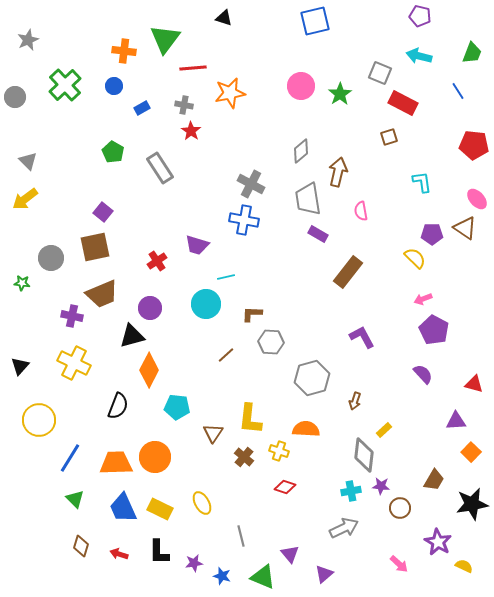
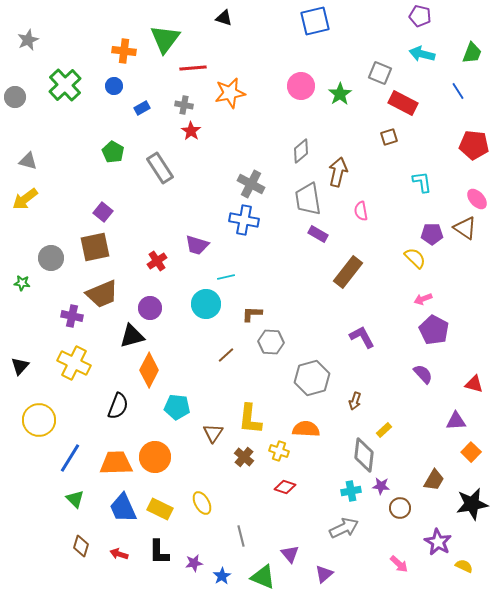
cyan arrow at (419, 56): moved 3 px right, 2 px up
gray triangle at (28, 161): rotated 30 degrees counterclockwise
blue star at (222, 576): rotated 24 degrees clockwise
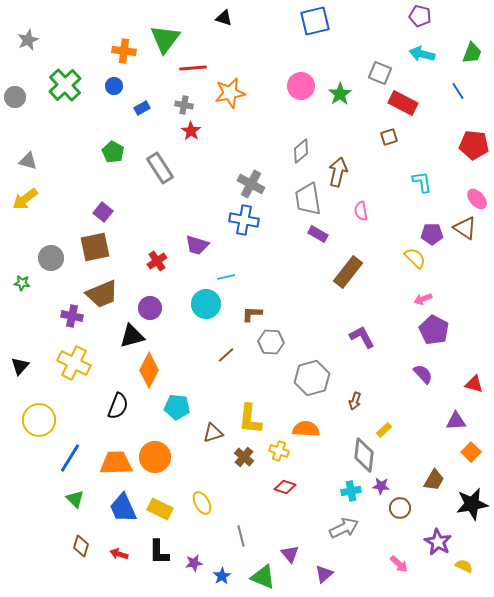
brown triangle at (213, 433): rotated 40 degrees clockwise
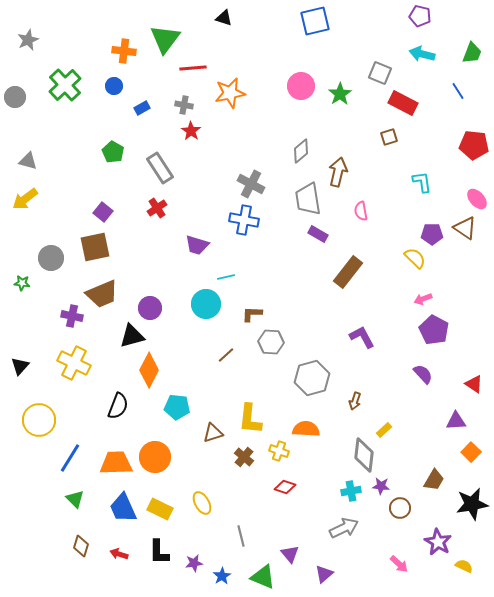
red cross at (157, 261): moved 53 px up
red triangle at (474, 384): rotated 18 degrees clockwise
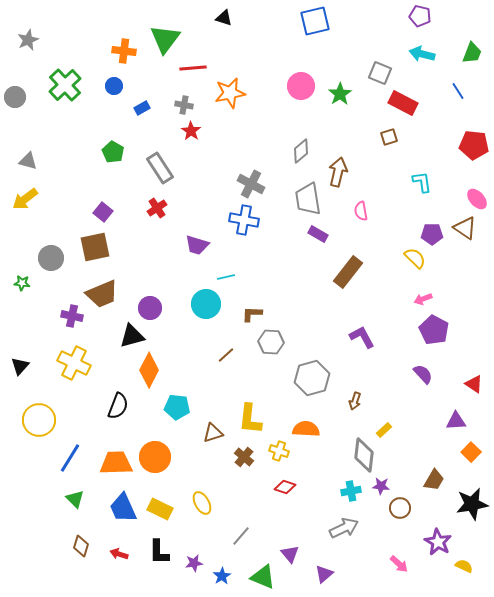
gray line at (241, 536): rotated 55 degrees clockwise
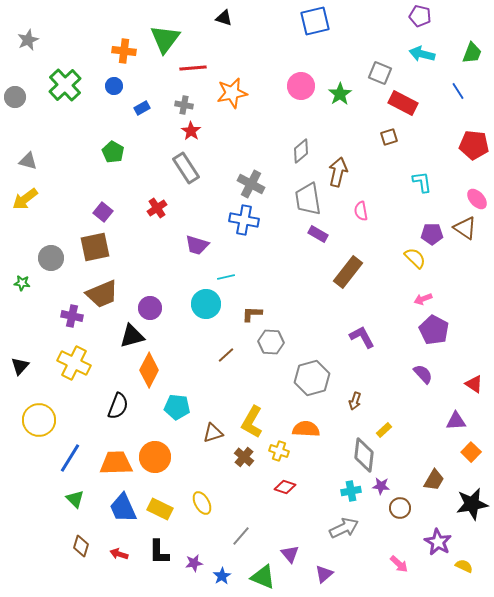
orange star at (230, 93): moved 2 px right
gray rectangle at (160, 168): moved 26 px right
yellow L-shape at (250, 419): moved 2 px right, 3 px down; rotated 24 degrees clockwise
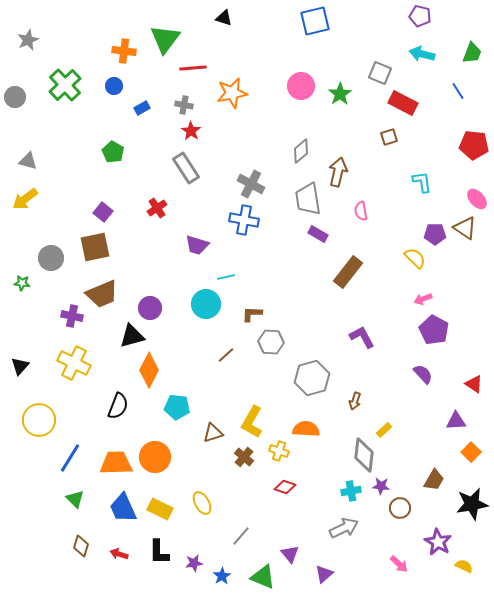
purple pentagon at (432, 234): moved 3 px right
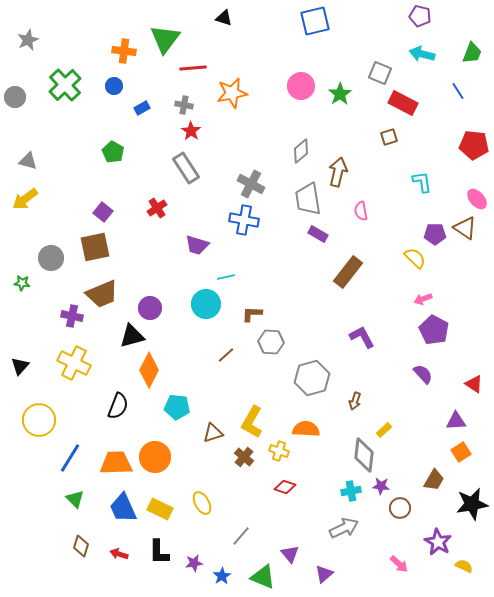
orange square at (471, 452): moved 10 px left; rotated 12 degrees clockwise
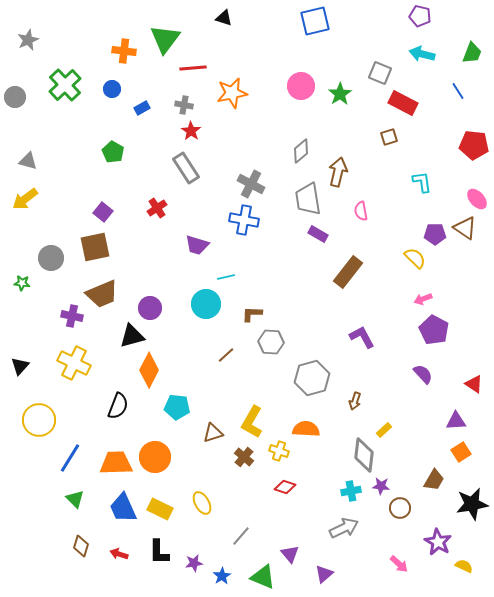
blue circle at (114, 86): moved 2 px left, 3 px down
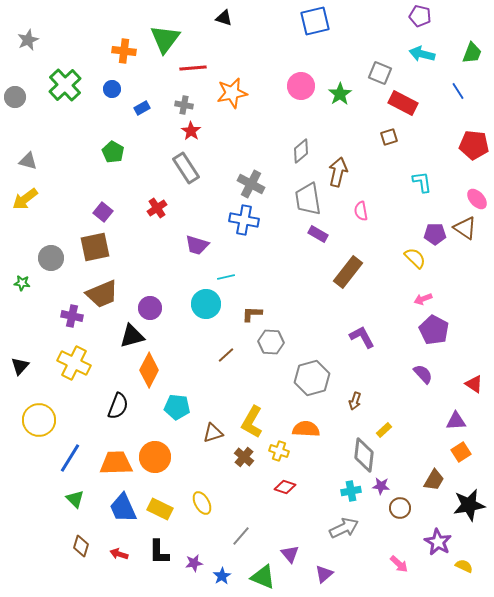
black star at (472, 504): moved 3 px left, 1 px down
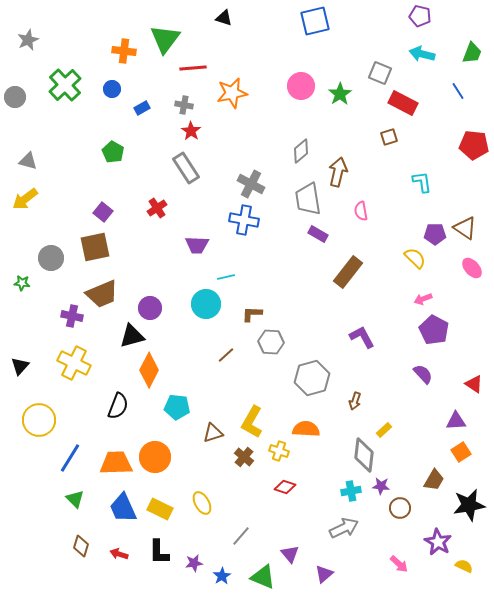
pink ellipse at (477, 199): moved 5 px left, 69 px down
purple trapezoid at (197, 245): rotated 15 degrees counterclockwise
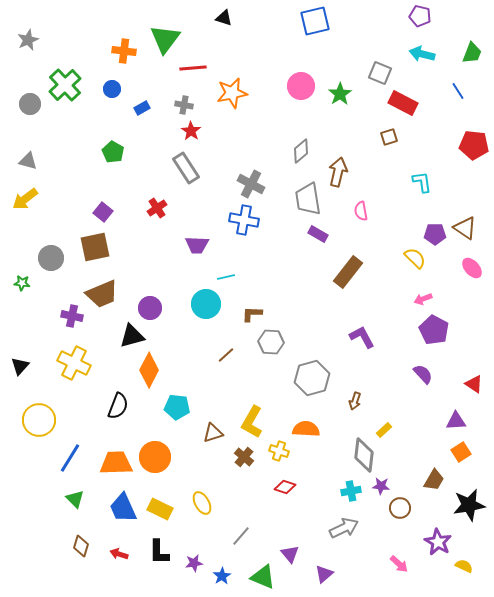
gray circle at (15, 97): moved 15 px right, 7 px down
